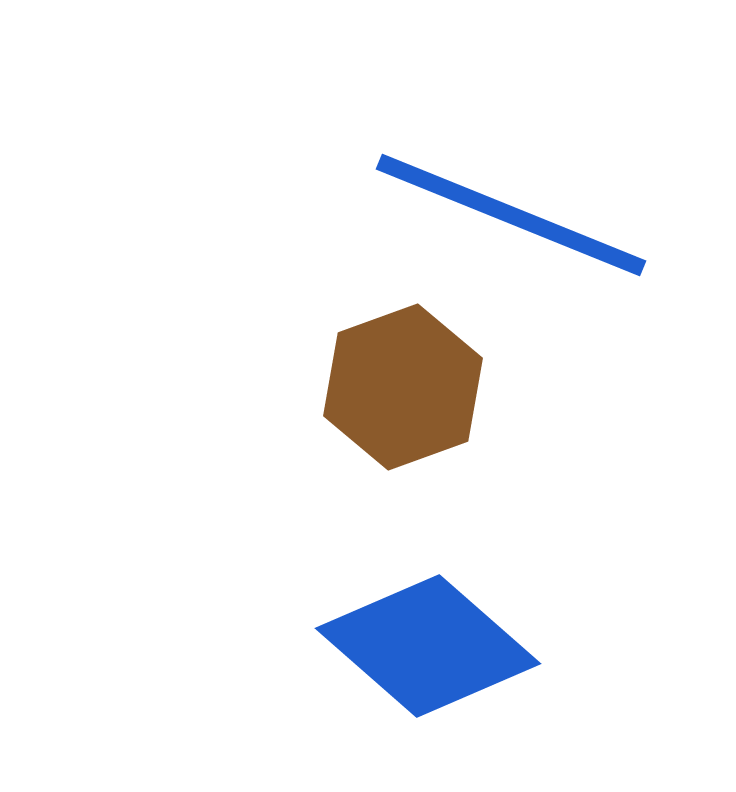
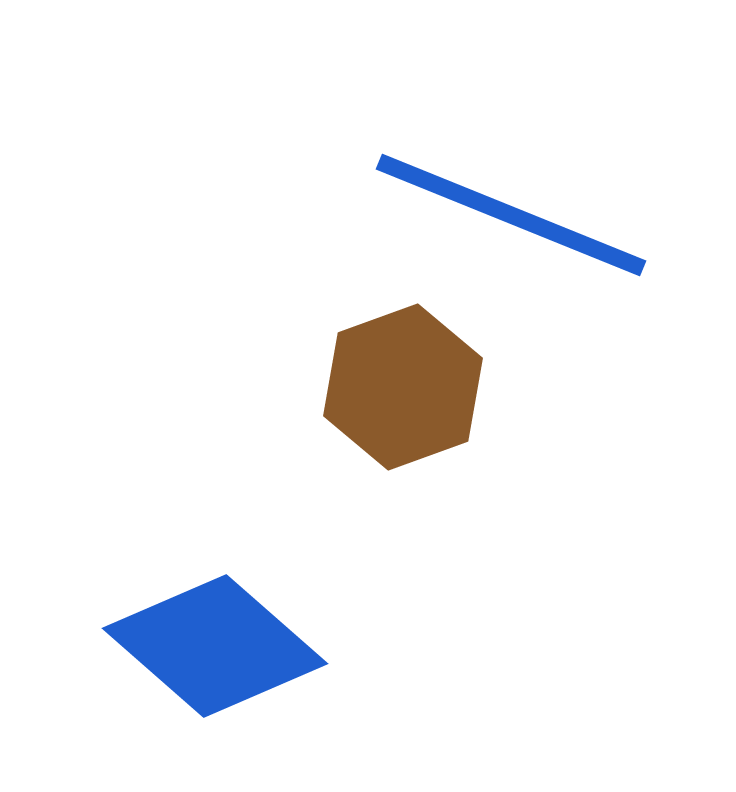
blue diamond: moved 213 px left
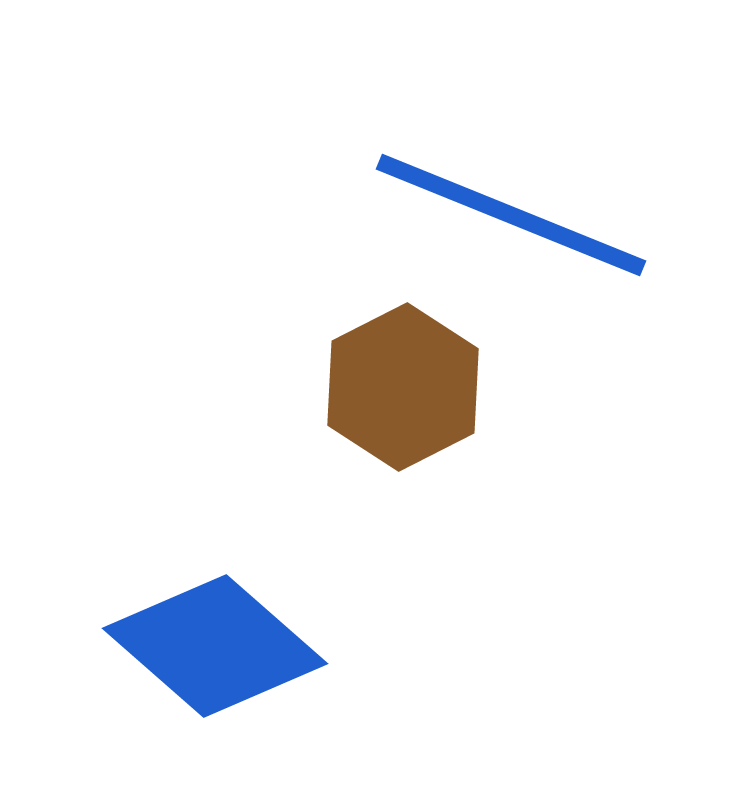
brown hexagon: rotated 7 degrees counterclockwise
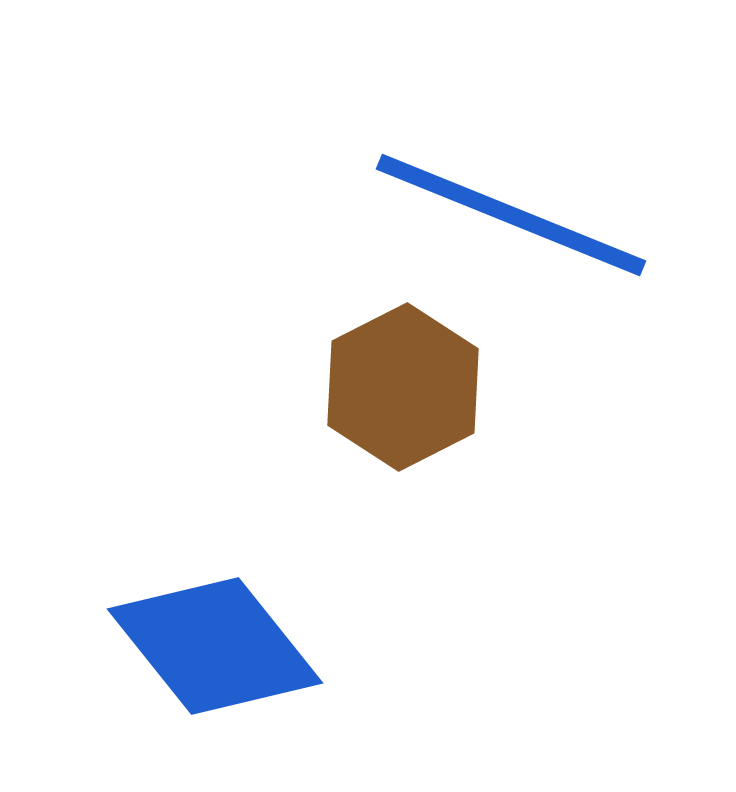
blue diamond: rotated 10 degrees clockwise
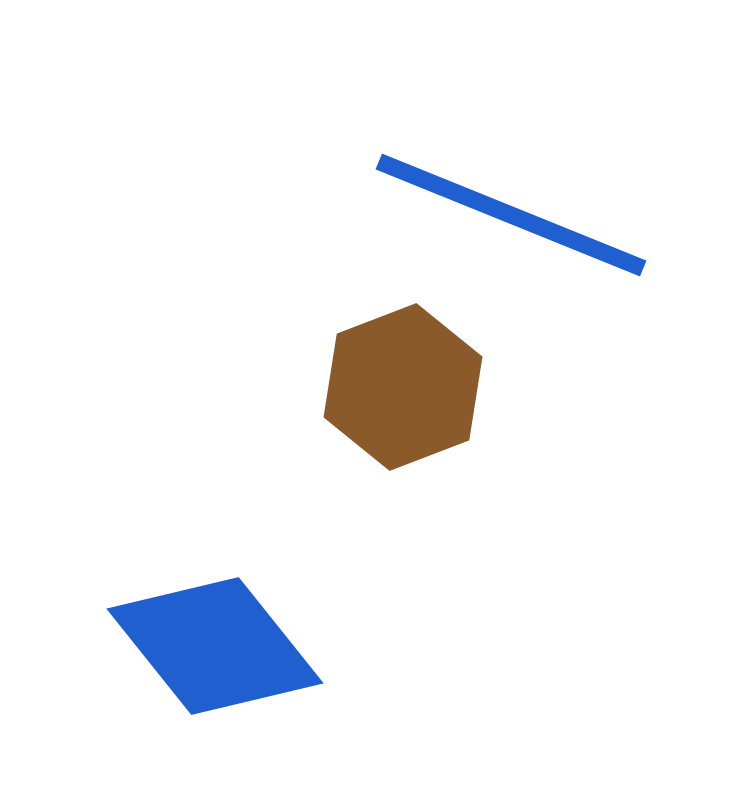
brown hexagon: rotated 6 degrees clockwise
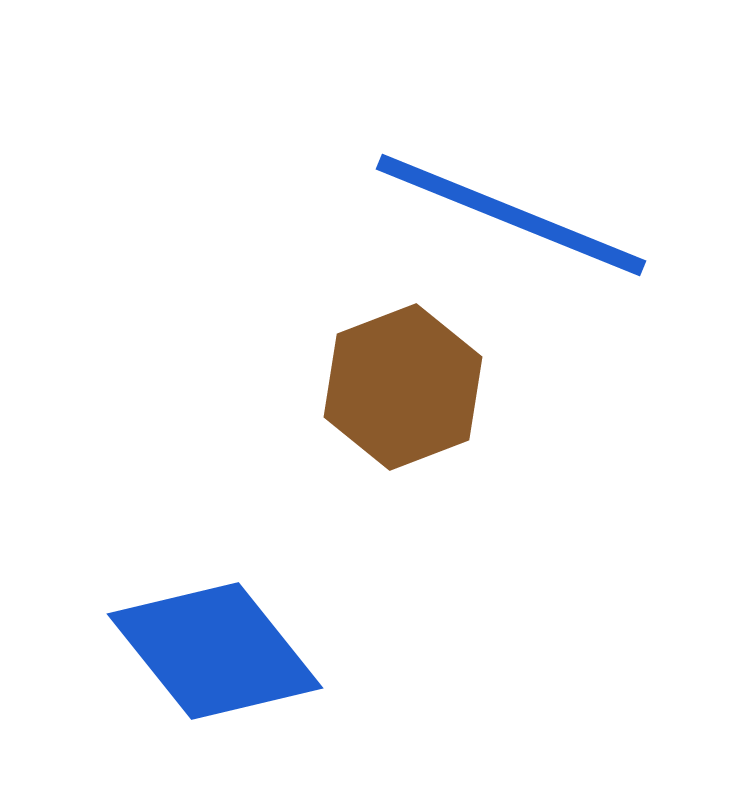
blue diamond: moved 5 px down
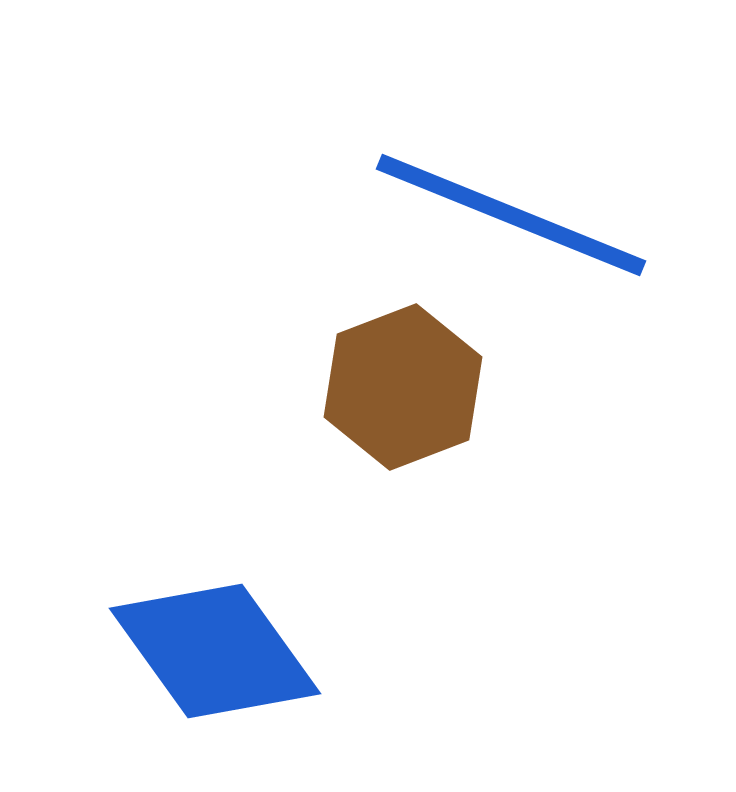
blue diamond: rotated 3 degrees clockwise
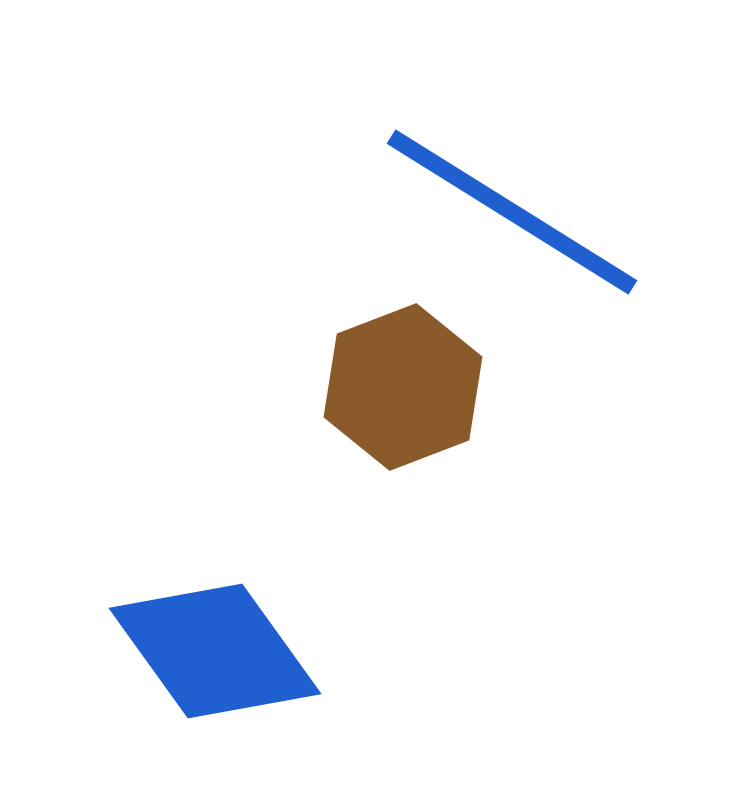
blue line: moved 1 px right, 3 px up; rotated 10 degrees clockwise
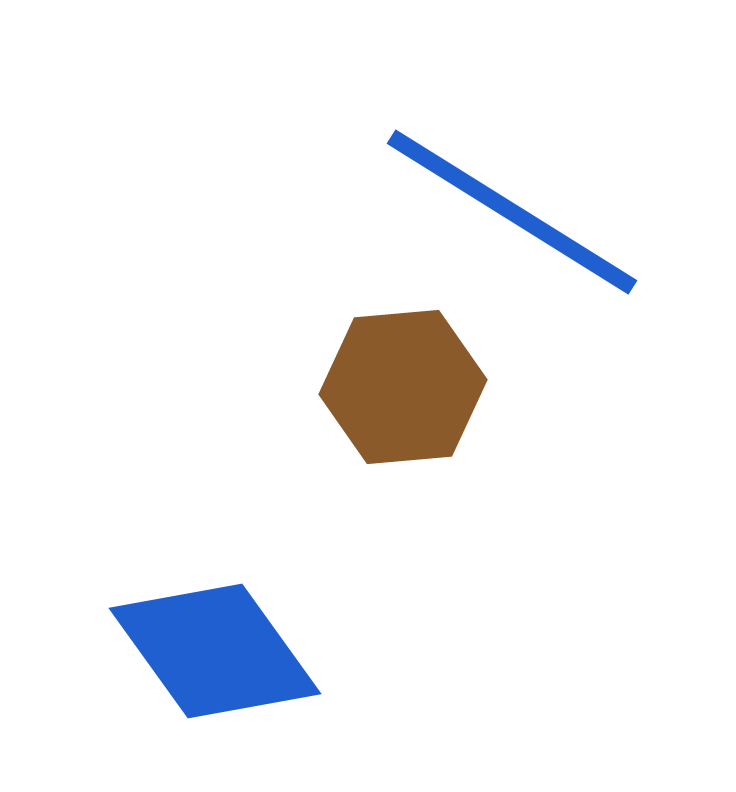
brown hexagon: rotated 16 degrees clockwise
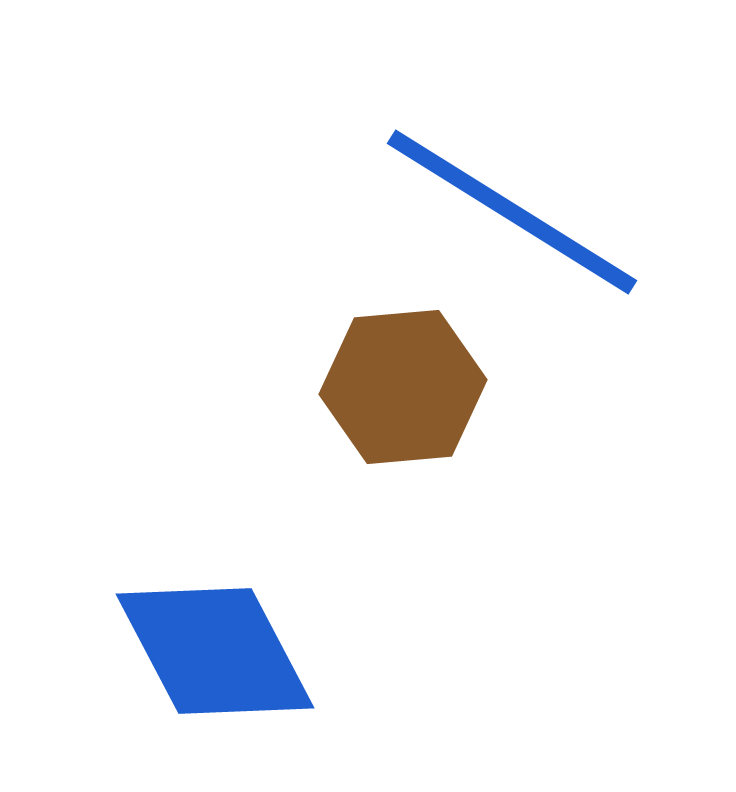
blue diamond: rotated 8 degrees clockwise
